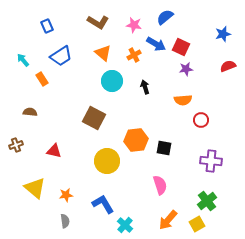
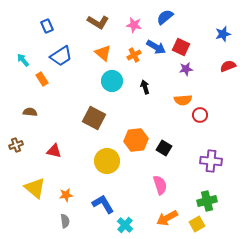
blue arrow: moved 3 px down
red circle: moved 1 px left, 5 px up
black square: rotated 21 degrees clockwise
green cross: rotated 24 degrees clockwise
orange arrow: moved 1 px left, 2 px up; rotated 20 degrees clockwise
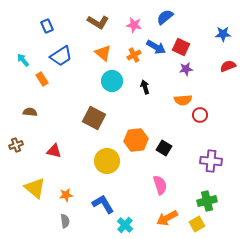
blue star: rotated 14 degrees clockwise
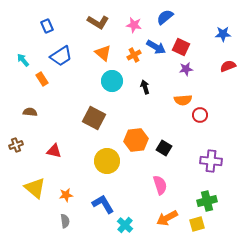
yellow square: rotated 14 degrees clockwise
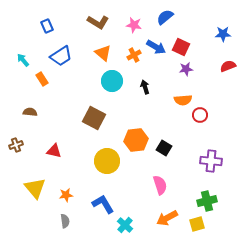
yellow triangle: rotated 10 degrees clockwise
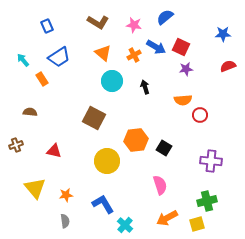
blue trapezoid: moved 2 px left, 1 px down
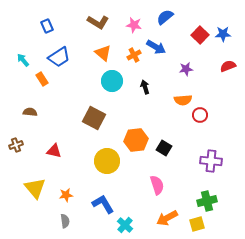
red square: moved 19 px right, 12 px up; rotated 18 degrees clockwise
pink semicircle: moved 3 px left
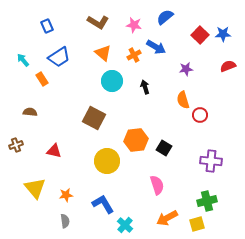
orange semicircle: rotated 78 degrees clockwise
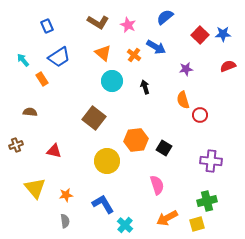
pink star: moved 6 px left; rotated 14 degrees clockwise
orange cross: rotated 24 degrees counterclockwise
brown square: rotated 10 degrees clockwise
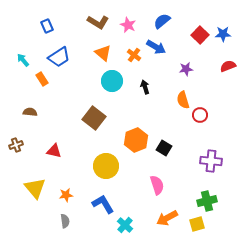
blue semicircle: moved 3 px left, 4 px down
orange hexagon: rotated 15 degrees counterclockwise
yellow circle: moved 1 px left, 5 px down
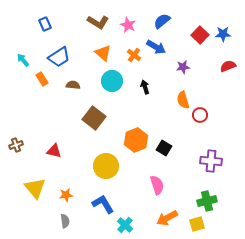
blue rectangle: moved 2 px left, 2 px up
purple star: moved 3 px left, 2 px up
brown semicircle: moved 43 px right, 27 px up
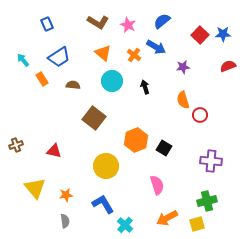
blue rectangle: moved 2 px right
